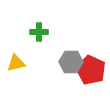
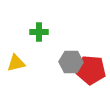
red pentagon: rotated 20 degrees counterclockwise
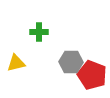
red pentagon: moved 1 px right, 5 px down; rotated 16 degrees clockwise
